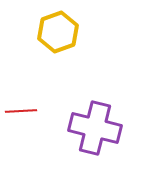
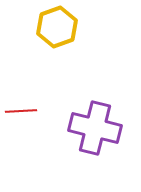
yellow hexagon: moved 1 px left, 5 px up
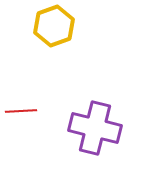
yellow hexagon: moved 3 px left, 1 px up
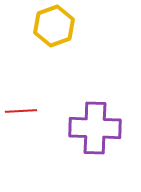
purple cross: rotated 12 degrees counterclockwise
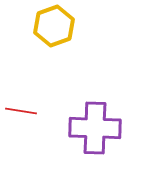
red line: rotated 12 degrees clockwise
